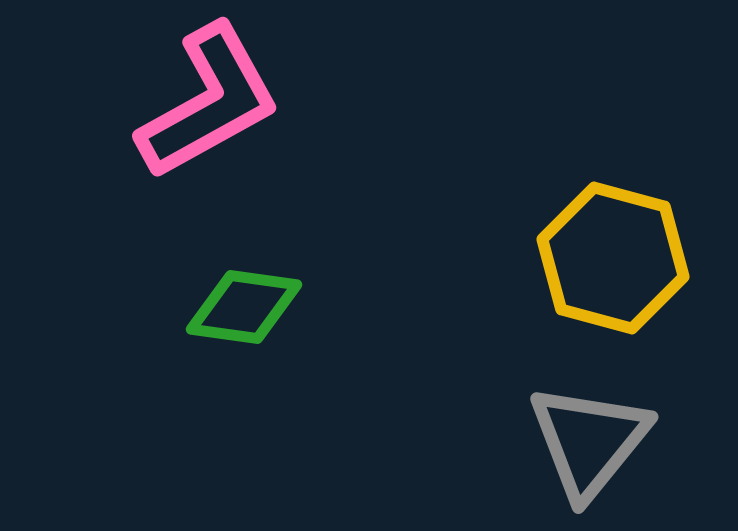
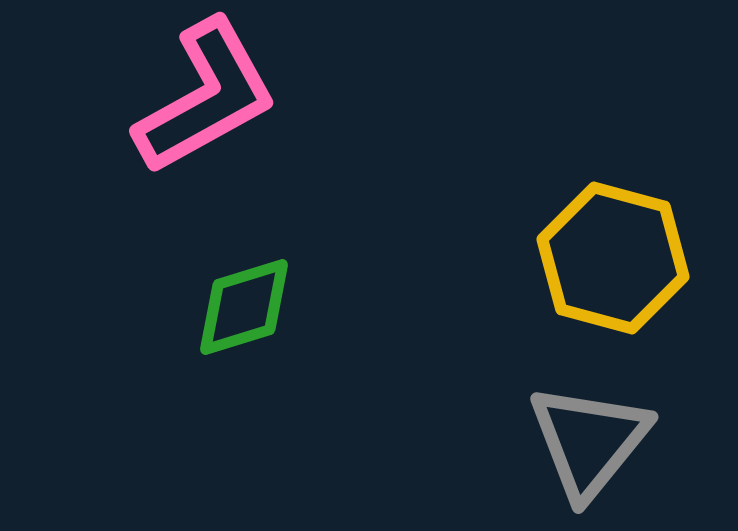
pink L-shape: moved 3 px left, 5 px up
green diamond: rotated 25 degrees counterclockwise
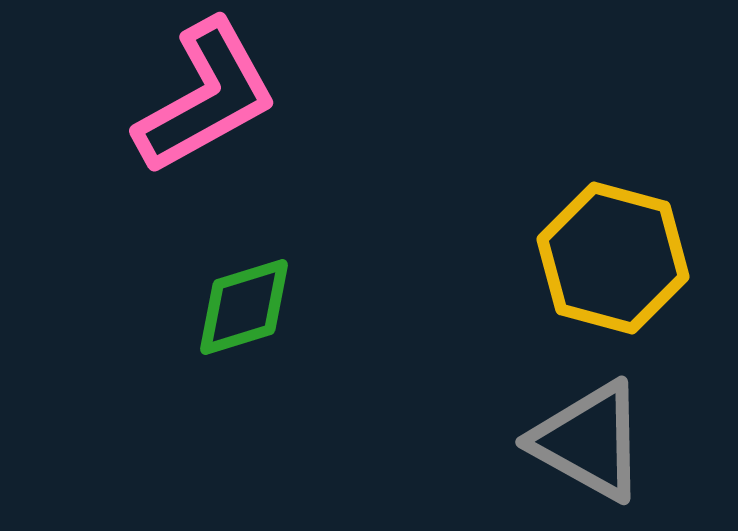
gray triangle: rotated 40 degrees counterclockwise
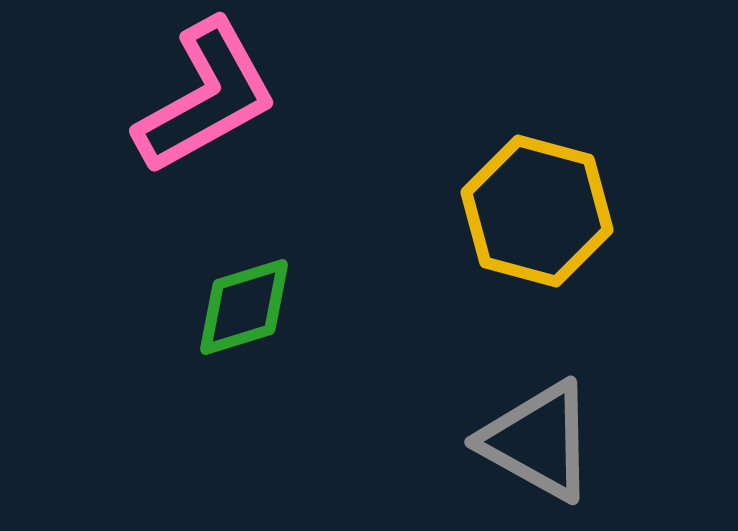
yellow hexagon: moved 76 px left, 47 px up
gray triangle: moved 51 px left
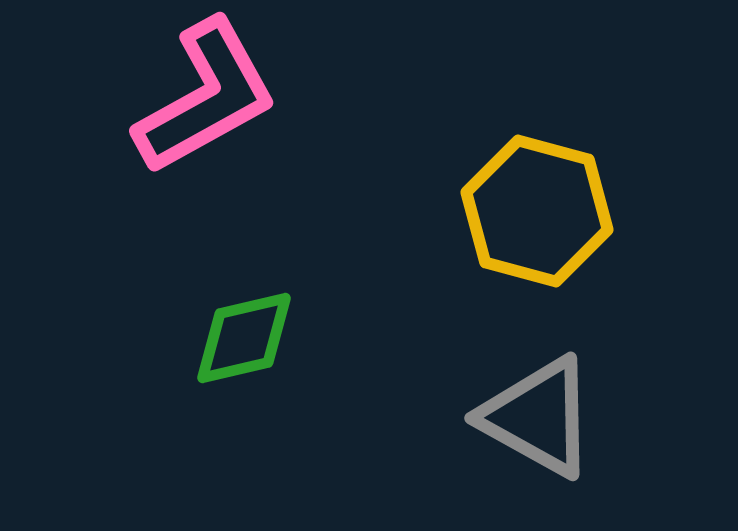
green diamond: moved 31 px down; rotated 4 degrees clockwise
gray triangle: moved 24 px up
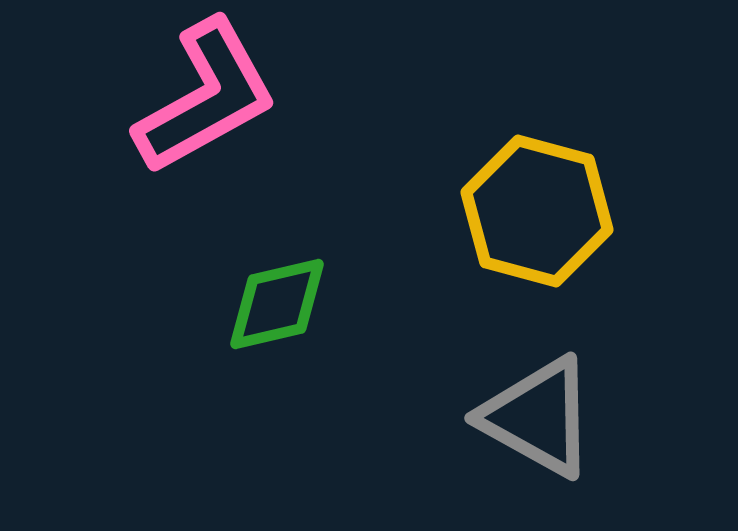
green diamond: moved 33 px right, 34 px up
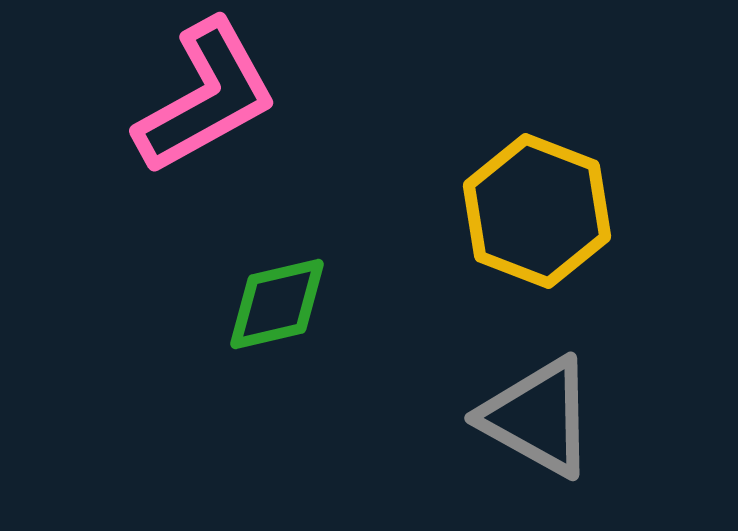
yellow hexagon: rotated 6 degrees clockwise
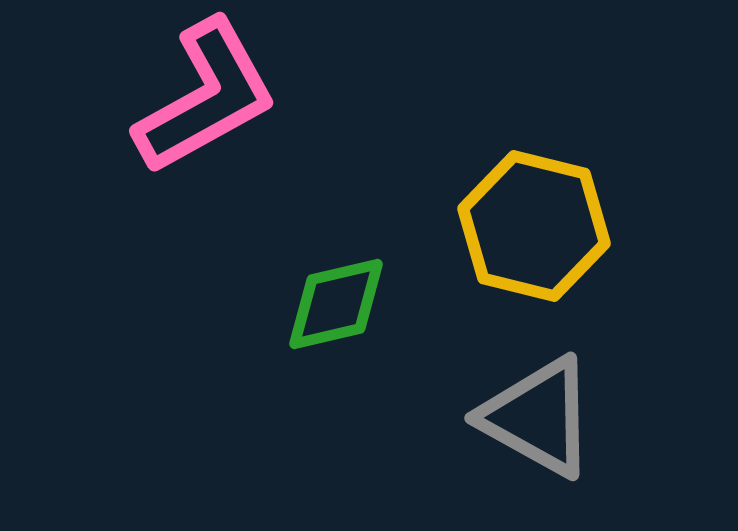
yellow hexagon: moved 3 px left, 15 px down; rotated 7 degrees counterclockwise
green diamond: moved 59 px right
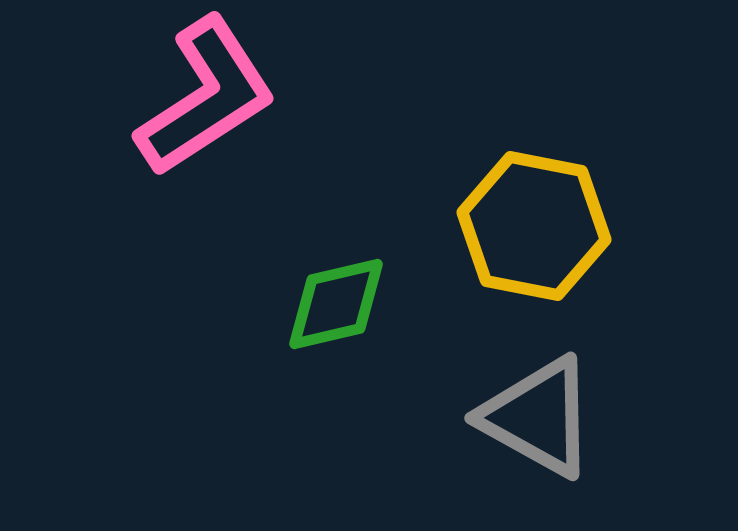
pink L-shape: rotated 4 degrees counterclockwise
yellow hexagon: rotated 3 degrees counterclockwise
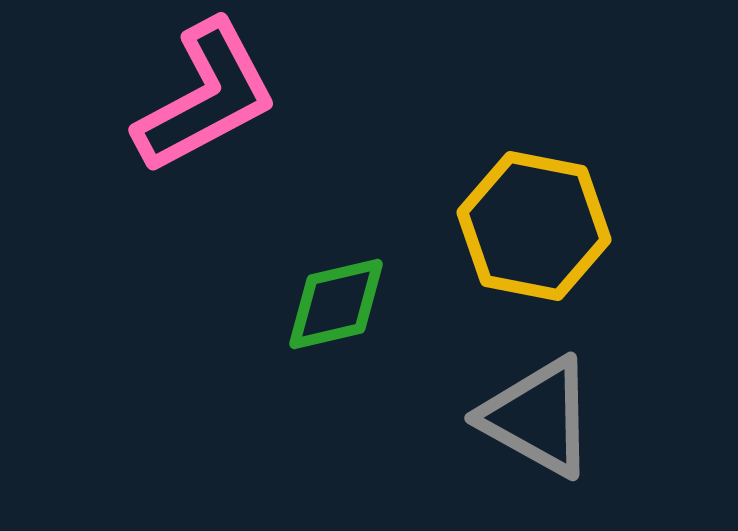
pink L-shape: rotated 5 degrees clockwise
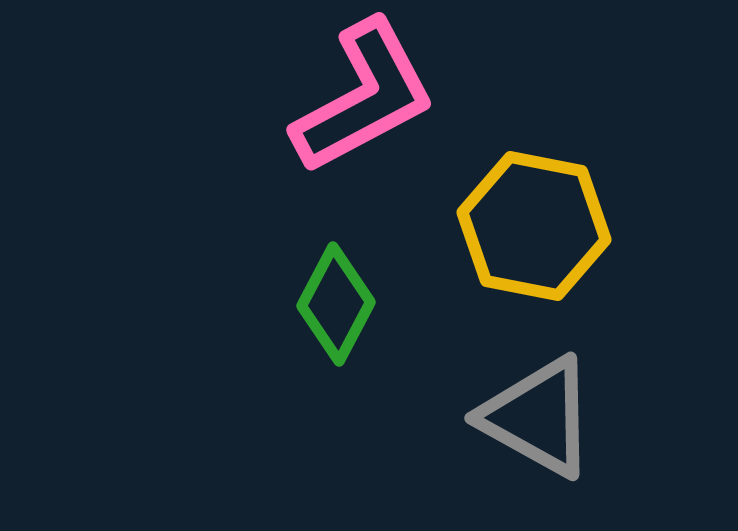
pink L-shape: moved 158 px right
green diamond: rotated 49 degrees counterclockwise
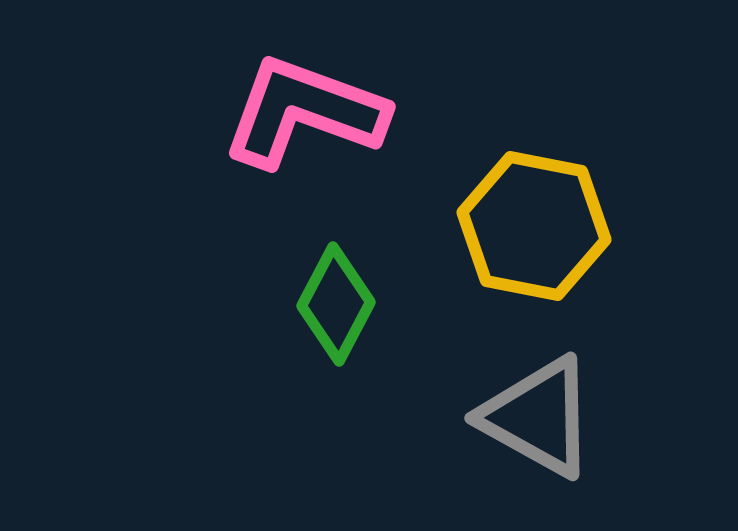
pink L-shape: moved 60 px left, 15 px down; rotated 132 degrees counterclockwise
